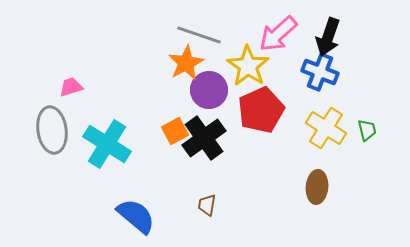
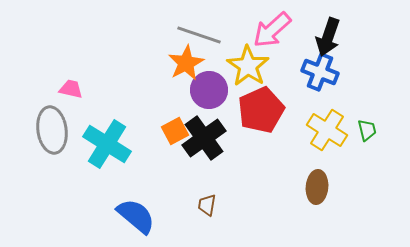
pink arrow: moved 6 px left, 4 px up
pink trapezoid: moved 2 px down; rotated 30 degrees clockwise
yellow cross: moved 1 px right, 2 px down
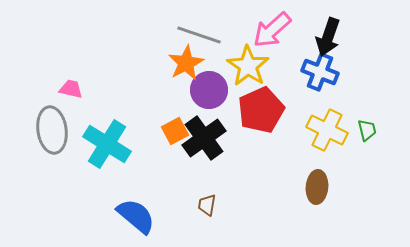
yellow cross: rotated 6 degrees counterclockwise
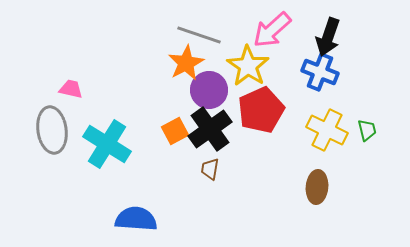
black cross: moved 6 px right, 9 px up
brown trapezoid: moved 3 px right, 36 px up
blue semicircle: moved 3 px down; rotated 36 degrees counterclockwise
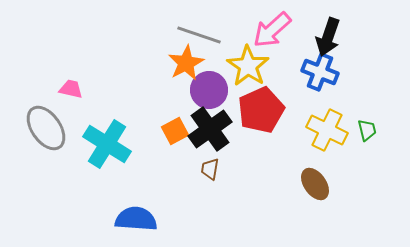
gray ellipse: moved 6 px left, 2 px up; rotated 27 degrees counterclockwise
brown ellipse: moved 2 px left, 3 px up; rotated 40 degrees counterclockwise
